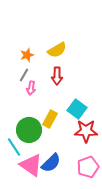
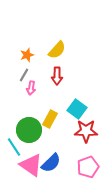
yellow semicircle: rotated 18 degrees counterclockwise
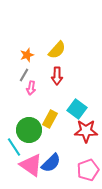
pink pentagon: moved 3 px down
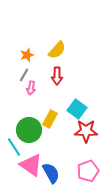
blue semicircle: moved 10 px down; rotated 75 degrees counterclockwise
pink pentagon: moved 1 px down
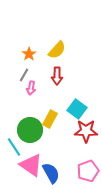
orange star: moved 2 px right, 1 px up; rotated 16 degrees counterclockwise
green circle: moved 1 px right
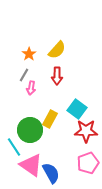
pink pentagon: moved 8 px up
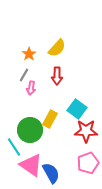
yellow semicircle: moved 2 px up
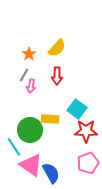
pink arrow: moved 2 px up
yellow rectangle: rotated 66 degrees clockwise
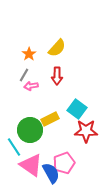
pink arrow: rotated 72 degrees clockwise
yellow rectangle: rotated 30 degrees counterclockwise
pink pentagon: moved 24 px left
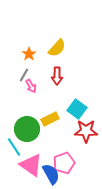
pink arrow: rotated 112 degrees counterclockwise
green circle: moved 3 px left, 1 px up
blue semicircle: moved 1 px down
